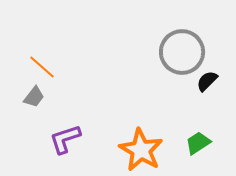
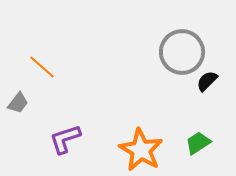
gray trapezoid: moved 16 px left, 6 px down
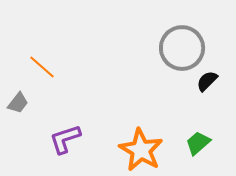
gray circle: moved 4 px up
green trapezoid: rotated 8 degrees counterclockwise
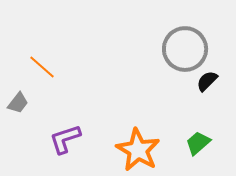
gray circle: moved 3 px right, 1 px down
orange star: moved 3 px left
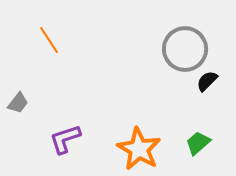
orange line: moved 7 px right, 27 px up; rotated 16 degrees clockwise
orange star: moved 1 px right, 1 px up
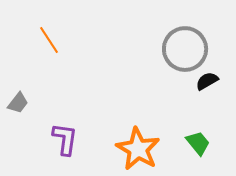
black semicircle: rotated 15 degrees clockwise
purple L-shape: rotated 116 degrees clockwise
green trapezoid: rotated 92 degrees clockwise
orange star: moved 1 px left
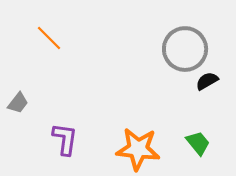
orange line: moved 2 px up; rotated 12 degrees counterclockwise
orange star: rotated 24 degrees counterclockwise
